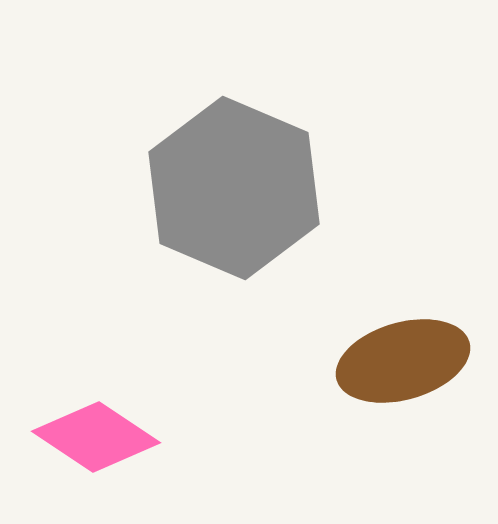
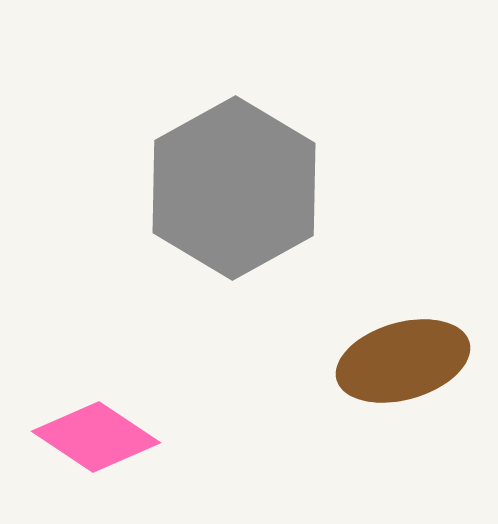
gray hexagon: rotated 8 degrees clockwise
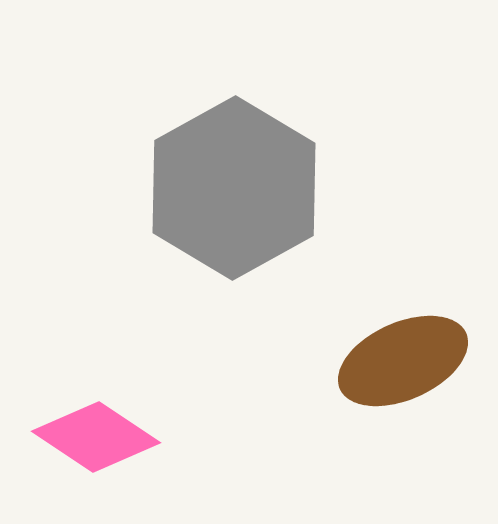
brown ellipse: rotated 8 degrees counterclockwise
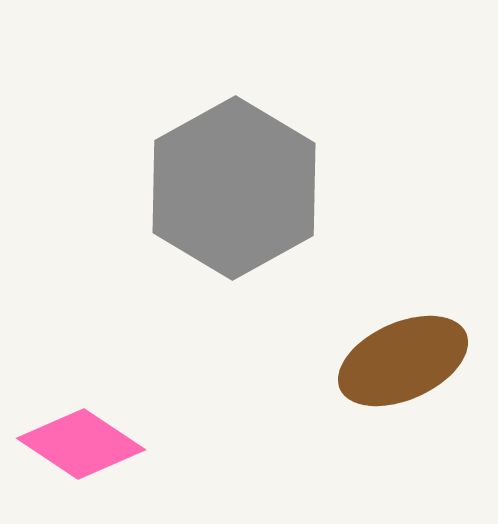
pink diamond: moved 15 px left, 7 px down
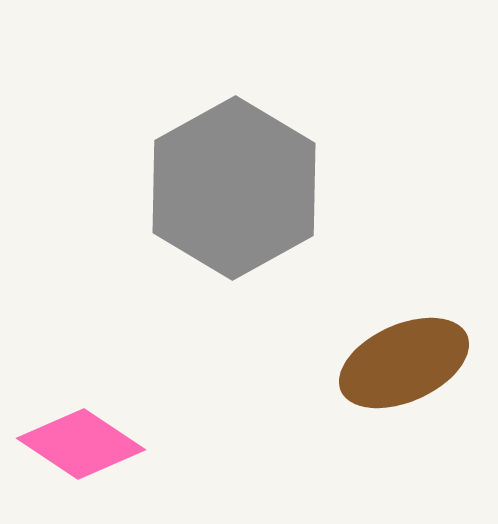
brown ellipse: moved 1 px right, 2 px down
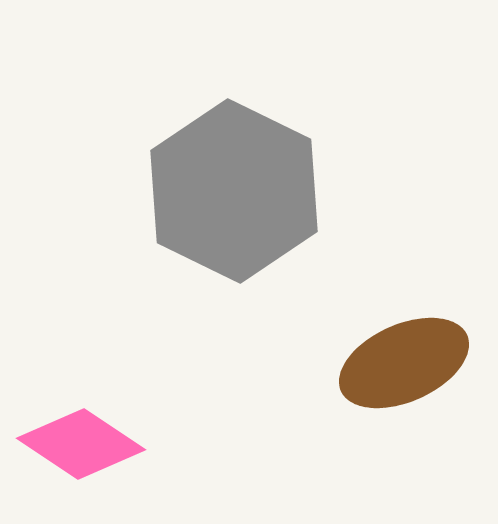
gray hexagon: moved 3 px down; rotated 5 degrees counterclockwise
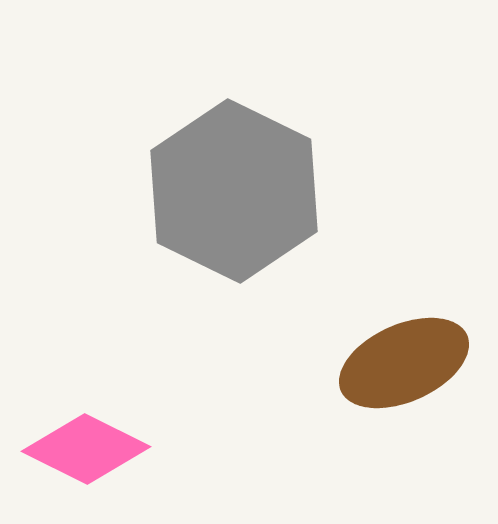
pink diamond: moved 5 px right, 5 px down; rotated 7 degrees counterclockwise
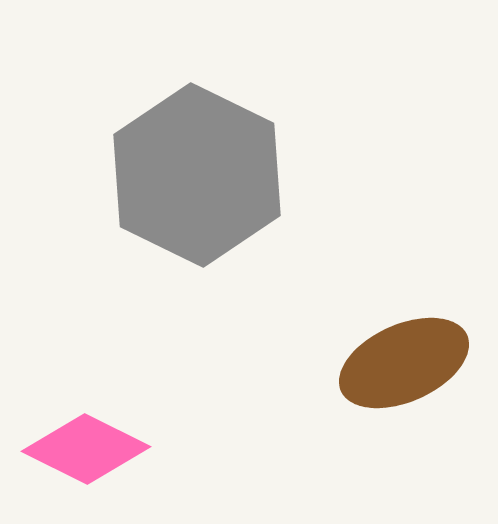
gray hexagon: moved 37 px left, 16 px up
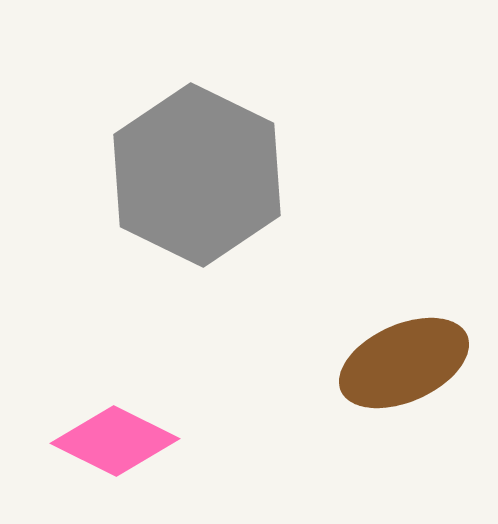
pink diamond: moved 29 px right, 8 px up
